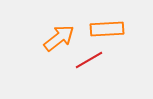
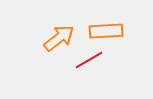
orange rectangle: moved 1 px left, 2 px down
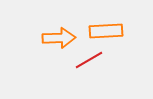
orange arrow: rotated 36 degrees clockwise
